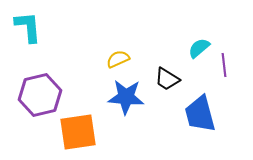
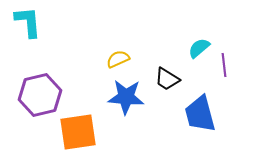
cyan L-shape: moved 5 px up
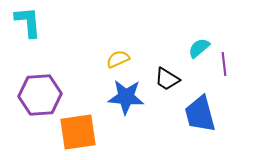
purple line: moved 1 px up
purple hexagon: rotated 9 degrees clockwise
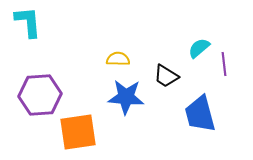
yellow semicircle: rotated 25 degrees clockwise
black trapezoid: moved 1 px left, 3 px up
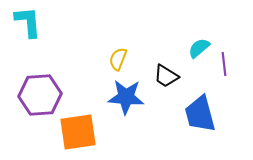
yellow semicircle: rotated 70 degrees counterclockwise
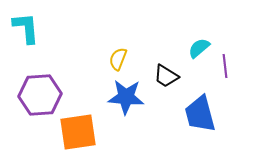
cyan L-shape: moved 2 px left, 6 px down
purple line: moved 1 px right, 2 px down
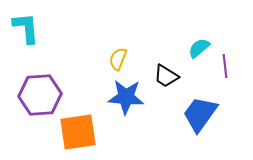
blue trapezoid: rotated 51 degrees clockwise
